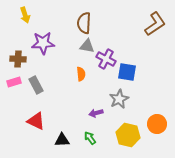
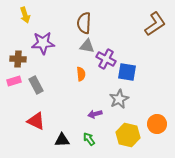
pink rectangle: moved 1 px up
purple arrow: moved 1 px left, 1 px down
green arrow: moved 1 px left, 1 px down
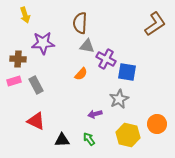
brown semicircle: moved 4 px left
orange semicircle: rotated 48 degrees clockwise
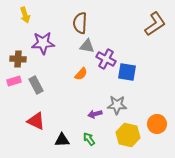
gray star: moved 2 px left, 6 px down; rotated 30 degrees clockwise
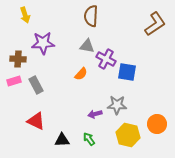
brown semicircle: moved 11 px right, 7 px up
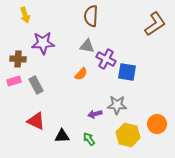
black triangle: moved 4 px up
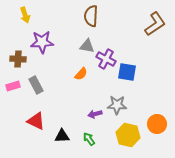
purple star: moved 1 px left, 1 px up
pink rectangle: moved 1 px left, 5 px down
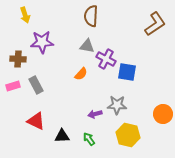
orange circle: moved 6 px right, 10 px up
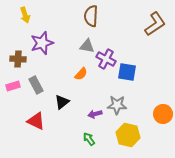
purple star: moved 1 px down; rotated 15 degrees counterclockwise
black triangle: moved 34 px up; rotated 35 degrees counterclockwise
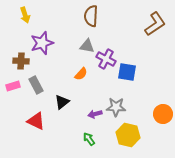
brown cross: moved 3 px right, 2 px down
gray star: moved 1 px left, 2 px down
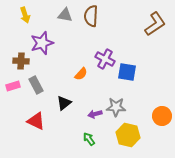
gray triangle: moved 22 px left, 31 px up
purple cross: moved 1 px left
black triangle: moved 2 px right, 1 px down
orange circle: moved 1 px left, 2 px down
